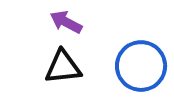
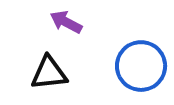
black triangle: moved 14 px left, 6 px down
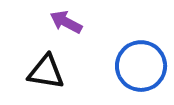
black triangle: moved 3 px left, 1 px up; rotated 15 degrees clockwise
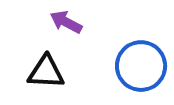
black triangle: rotated 6 degrees counterclockwise
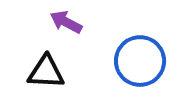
blue circle: moved 1 px left, 5 px up
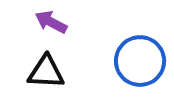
purple arrow: moved 15 px left
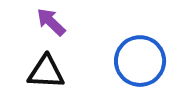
purple arrow: rotated 16 degrees clockwise
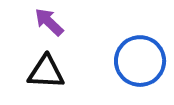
purple arrow: moved 2 px left
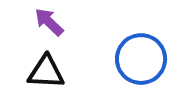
blue circle: moved 1 px right, 2 px up
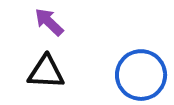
blue circle: moved 16 px down
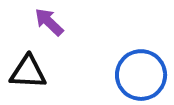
black triangle: moved 18 px left
